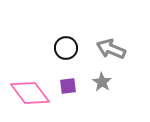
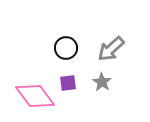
gray arrow: rotated 64 degrees counterclockwise
purple square: moved 3 px up
pink diamond: moved 5 px right, 3 px down
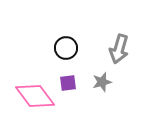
gray arrow: moved 8 px right; rotated 32 degrees counterclockwise
gray star: rotated 24 degrees clockwise
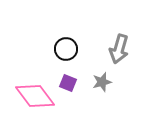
black circle: moved 1 px down
purple square: rotated 30 degrees clockwise
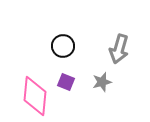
black circle: moved 3 px left, 3 px up
purple square: moved 2 px left, 1 px up
pink diamond: rotated 42 degrees clockwise
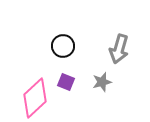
pink diamond: moved 2 px down; rotated 42 degrees clockwise
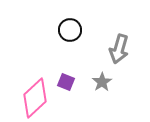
black circle: moved 7 px right, 16 px up
gray star: rotated 18 degrees counterclockwise
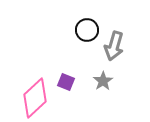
black circle: moved 17 px right
gray arrow: moved 5 px left, 3 px up
gray star: moved 1 px right, 1 px up
